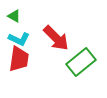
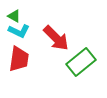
cyan L-shape: moved 8 px up
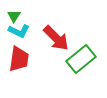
green triangle: rotated 32 degrees clockwise
green rectangle: moved 3 px up
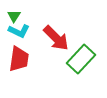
green rectangle: rotated 8 degrees counterclockwise
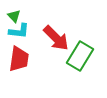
green triangle: rotated 16 degrees counterclockwise
cyan L-shape: rotated 20 degrees counterclockwise
green rectangle: moved 1 px left, 3 px up; rotated 12 degrees counterclockwise
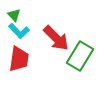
green triangle: moved 1 px up
cyan L-shape: rotated 40 degrees clockwise
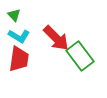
cyan L-shape: moved 5 px down; rotated 15 degrees counterclockwise
green rectangle: rotated 68 degrees counterclockwise
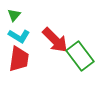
green triangle: rotated 24 degrees clockwise
red arrow: moved 1 px left, 2 px down
